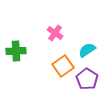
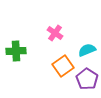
cyan semicircle: rotated 12 degrees clockwise
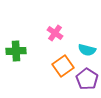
cyan semicircle: rotated 144 degrees counterclockwise
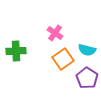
orange square: moved 7 px up
purple pentagon: moved 1 px up
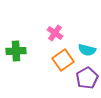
orange square: moved 1 px down
purple pentagon: rotated 10 degrees clockwise
